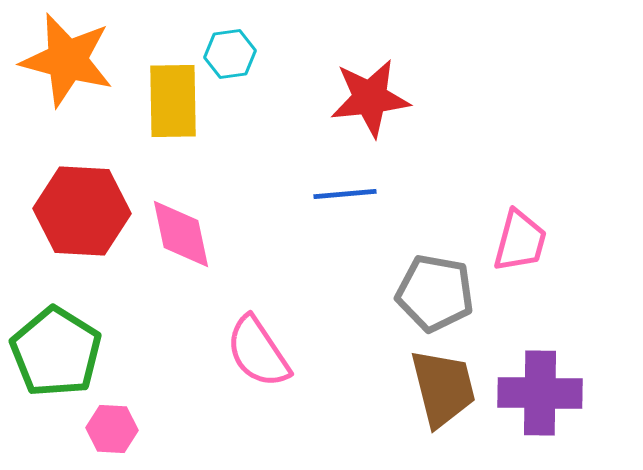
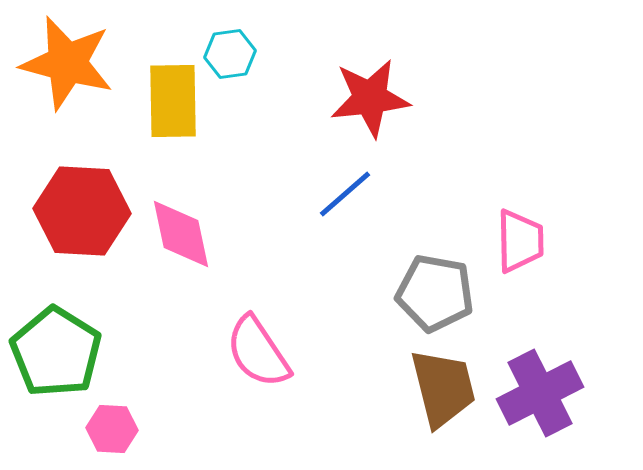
orange star: moved 3 px down
blue line: rotated 36 degrees counterclockwise
pink trapezoid: rotated 16 degrees counterclockwise
purple cross: rotated 28 degrees counterclockwise
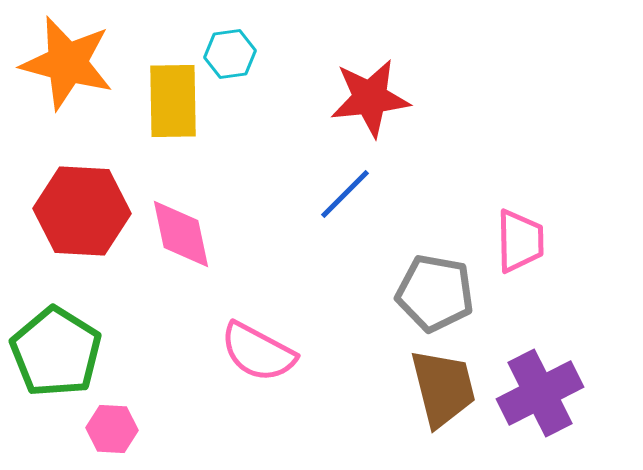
blue line: rotated 4 degrees counterclockwise
pink semicircle: rotated 28 degrees counterclockwise
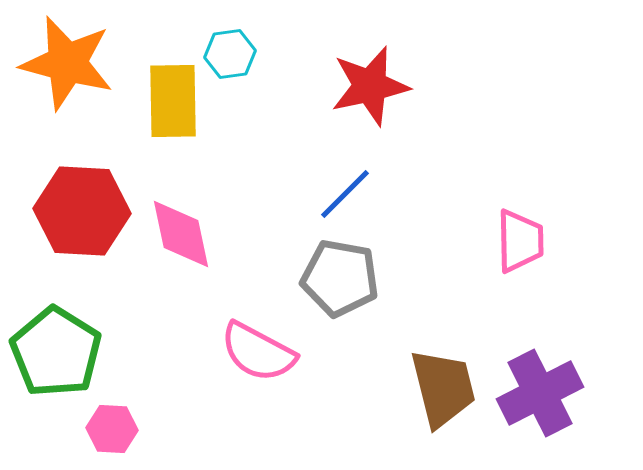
red star: moved 12 px up; rotated 6 degrees counterclockwise
gray pentagon: moved 95 px left, 15 px up
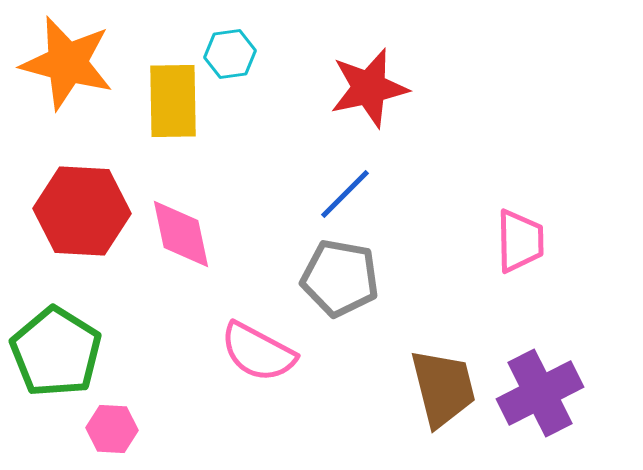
red star: moved 1 px left, 2 px down
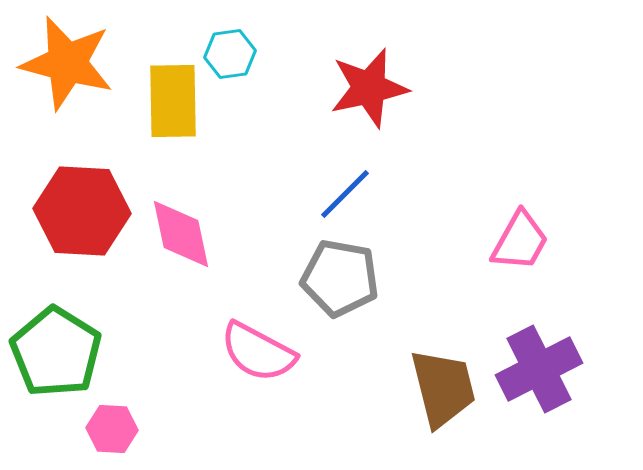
pink trapezoid: rotated 30 degrees clockwise
purple cross: moved 1 px left, 24 px up
